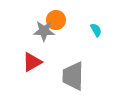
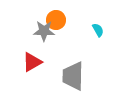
cyan semicircle: moved 2 px right
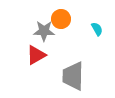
orange circle: moved 5 px right, 1 px up
cyan semicircle: moved 1 px left, 1 px up
red triangle: moved 4 px right, 7 px up
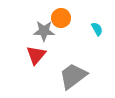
orange circle: moved 1 px up
red triangle: rotated 20 degrees counterclockwise
gray trapezoid: rotated 52 degrees clockwise
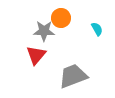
gray trapezoid: rotated 16 degrees clockwise
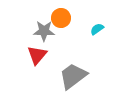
cyan semicircle: rotated 96 degrees counterclockwise
red triangle: moved 1 px right
gray trapezoid: rotated 16 degrees counterclockwise
